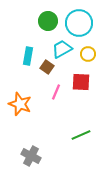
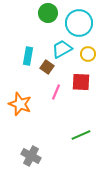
green circle: moved 8 px up
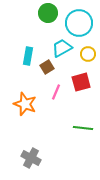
cyan trapezoid: moved 1 px up
brown square: rotated 24 degrees clockwise
red square: rotated 18 degrees counterclockwise
orange star: moved 5 px right
green line: moved 2 px right, 7 px up; rotated 30 degrees clockwise
gray cross: moved 2 px down
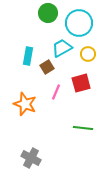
red square: moved 1 px down
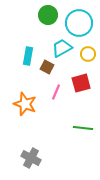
green circle: moved 2 px down
brown square: rotated 32 degrees counterclockwise
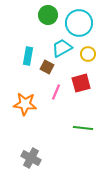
orange star: rotated 15 degrees counterclockwise
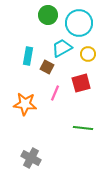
pink line: moved 1 px left, 1 px down
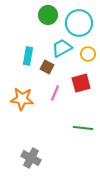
orange star: moved 3 px left, 5 px up
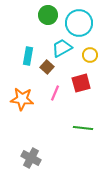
yellow circle: moved 2 px right, 1 px down
brown square: rotated 16 degrees clockwise
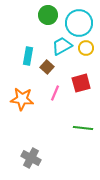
cyan trapezoid: moved 2 px up
yellow circle: moved 4 px left, 7 px up
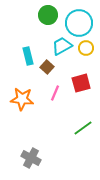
cyan rectangle: rotated 24 degrees counterclockwise
green line: rotated 42 degrees counterclockwise
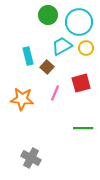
cyan circle: moved 1 px up
green line: rotated 36 degrees clockwise
